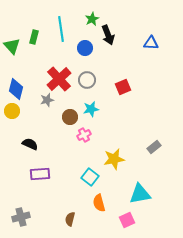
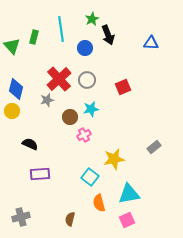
cyan triangle: moved 11 px left
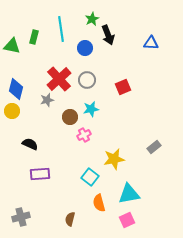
green triangle: rotated 36 degrees counterclockwise
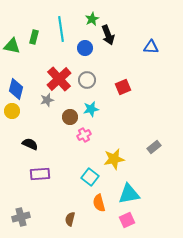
blue triangle: moved 4 px down
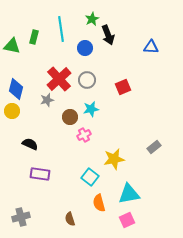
purple rectangle: rotated 12 degrees clockwise
brown semicircle: rotated 32 degrees counterclockwise
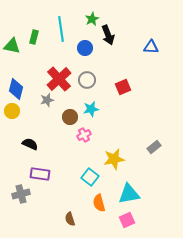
gray cross: moved 23 px up
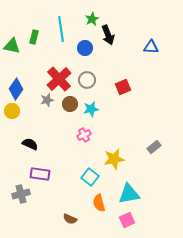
blue diamond: rotated 20 degrees clockwise
brown circle: moved 13 px up
brown semicircle: rotated 48 degrees counterclockwise
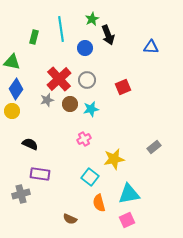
green triangle: moved 16 px down
pink cross: moved 4 px down
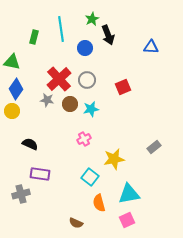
gray star: rotated 24 degrees clockwise
brown semicircle: moved 6 px right, 4 px down
